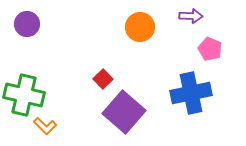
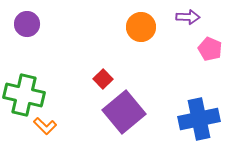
purple arrow: moved 3 px left, 1 px down
orange circle: moved 1 px right
blue cross: moved 8 px right, 26 px down
purple square: rotated 9 degrees clockwise
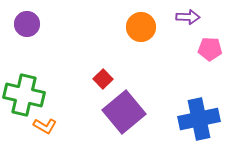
pink pentagon: rotated 20 degrees counterclockwise
orange L-shape: rotated 15 degrees counterclockwise
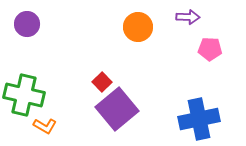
orange circle: moved 3 px left
red square: moved 1 px left, 3 px down
purple square: moved 7 px left, 3 px up
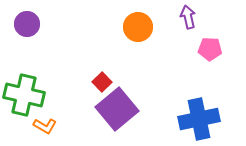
purple arrow: rotated 105 degrees counterclockwise
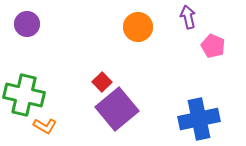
pink pentagon: moved 3 px right, 3 px up; rotated 20 degrees clockwise
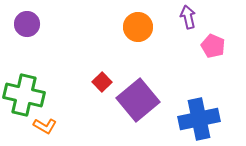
purple square: moved 21 px right, 9 px up
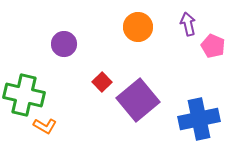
purple arrow: moved 7 px down
purple circle: moved 37 px right, 20 px down
